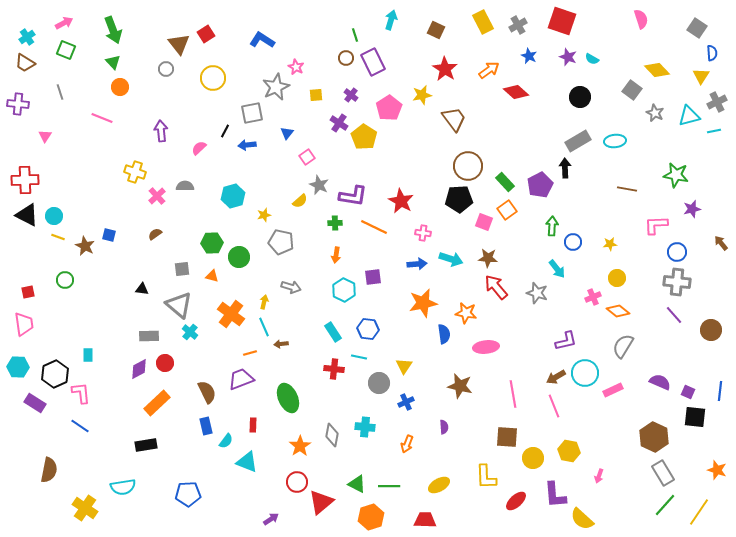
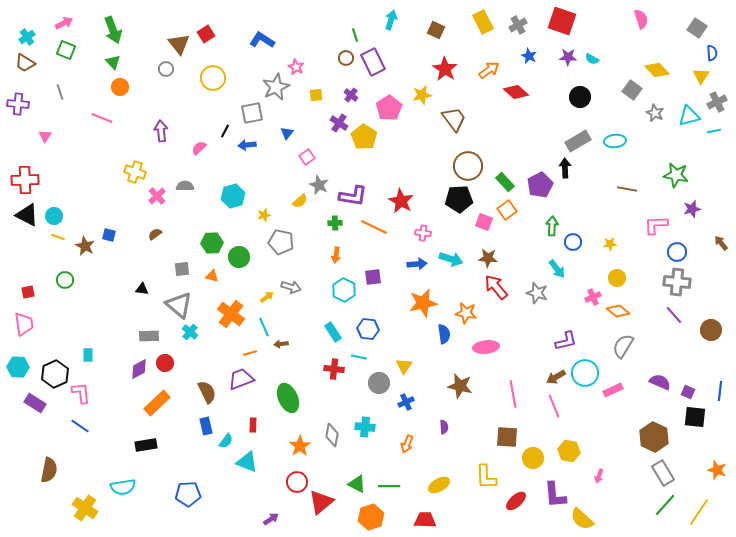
purple star at (568, 57): rotated 18 degrees counterclockwise
yellow arrow at (264, 302): moved 3 px right, 5 px up; rotated 40 degrees clockwise
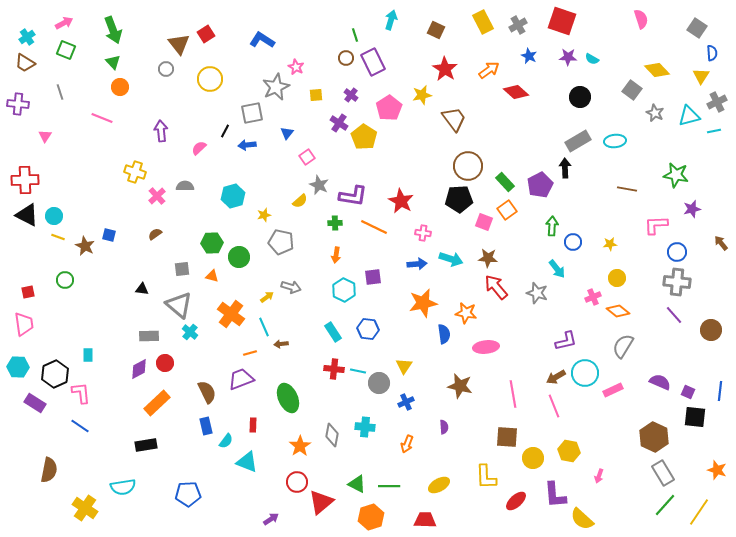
yellow circle at (213, 78): moved 3 px left, 1 px down
cyan line at (359, 357): moved 1 px left, 14 px down
